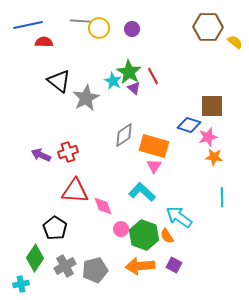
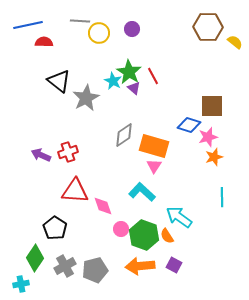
yellow circle: moved 5 px down
orange star: rotated 24 degrees counterclockwise
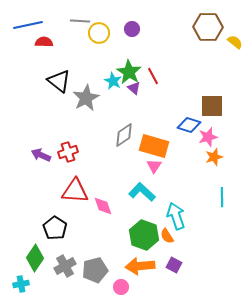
cyan arrow: moved 3 px left, 1 px up; rotated 36 degrees clockwise
pink circle: moved 58 px down
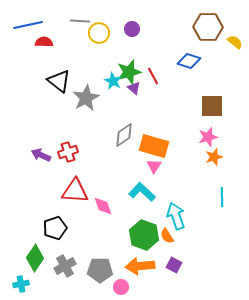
green star: rotated 25 degrees clockwise
blue diamond: moved 64 px up
black pentagon: rotated 20 degrees clockwise
gray pentagon: moved 5 px right; rotated 15 degrees clockwise
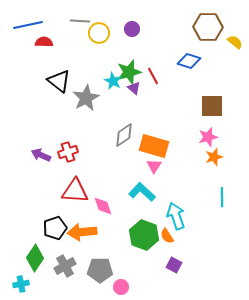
orange arrow: moved 58 px left, 34 px up
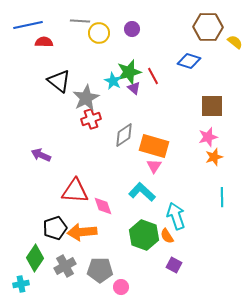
red cross: moved 23 px right, 33 px up
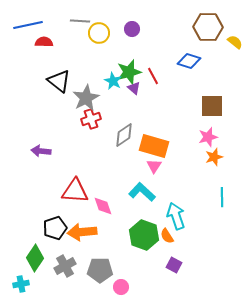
purple arrow: moved 4 px up; rotated 18 degrees counterclockwise
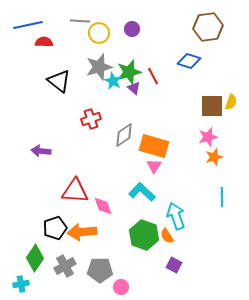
brown hexagon: rotated 8 degrees counterclockwise
yellow semicircle: moved 4 px left, 60 px down; rotated 70 degrees clockwise
gray star: moved 13 px right, 31 px up; rotated 12 degrees clockwise
